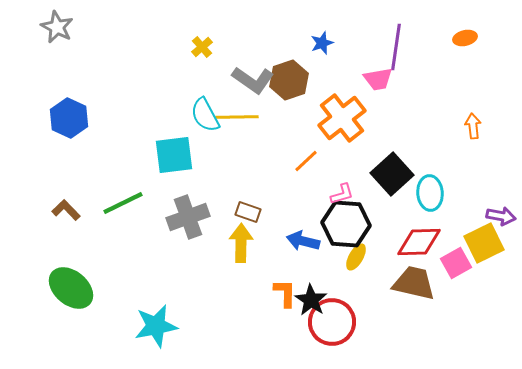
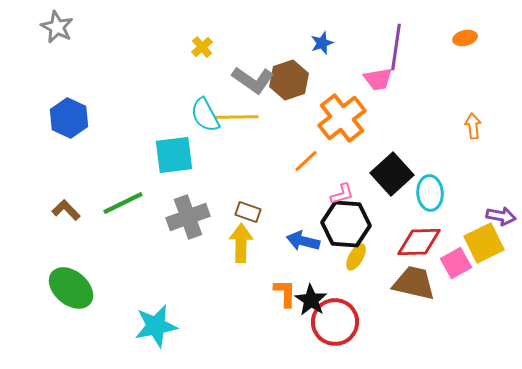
red circle: moved 3 px right
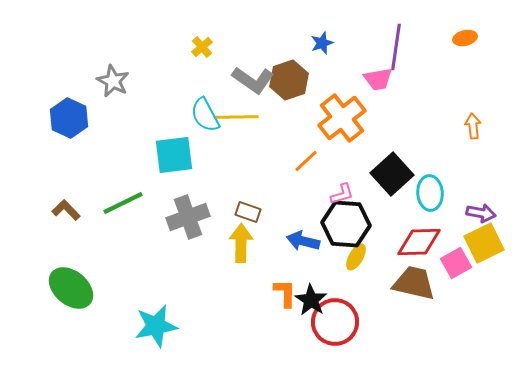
gray star: moved 56 px right, 54 px down
purple arrow: moved 20 px left, 3 px up
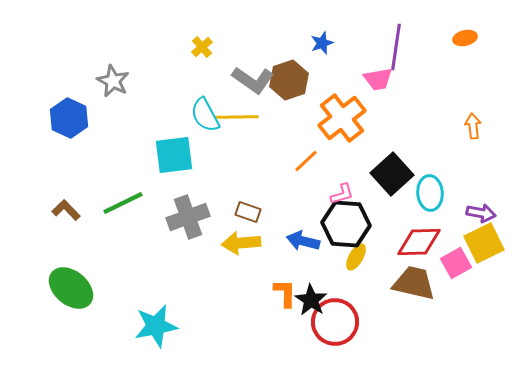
yellow arrow: rotated 96 degrees counterclockwise
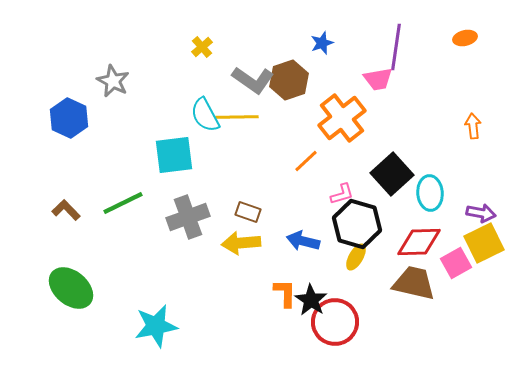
black hexagon: moved 11 px right; rotated 12 degrees clockwise
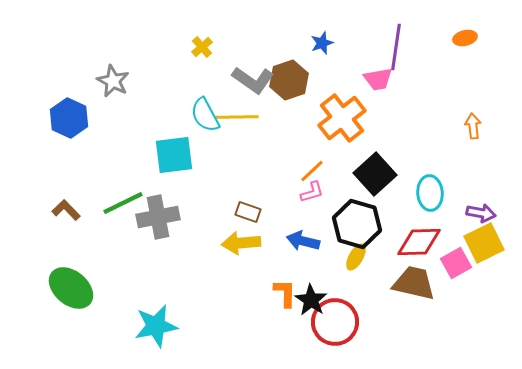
orange line: moved 6 px right, 10 px down
black square: moved 17 px left
pink L-shape: moved 30 px left, 2 px up
gray cross: moved 30 px left; rotated 9 degrees clockwise
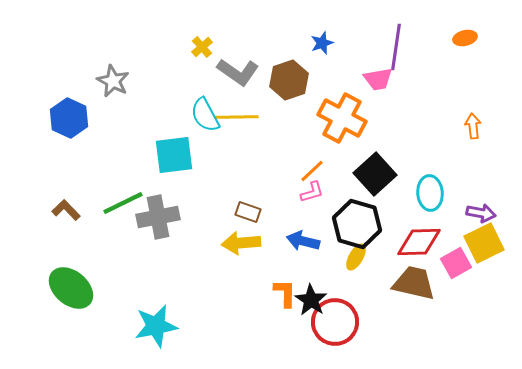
gray L-shape: moved 15 px left, 8 px up
orange cross: rotated 24 degrees counterclockwise
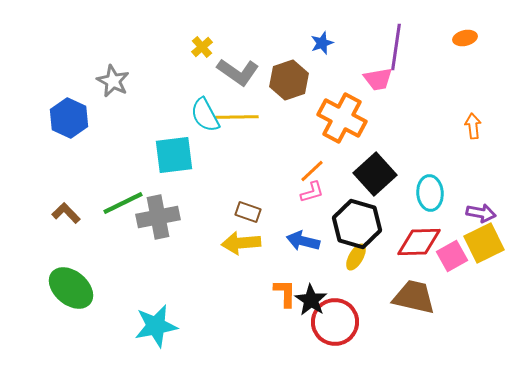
brown L-shape: moved 3 px down
pink square: moved 4 px left, 7 px up
brown trapezoid: moved 14 px down
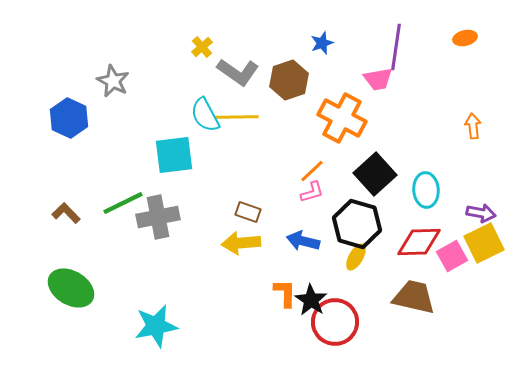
cyan ellipse: moved 4 px left, 3 px up
green ellipse: rotated 9 degrees counterclockwise
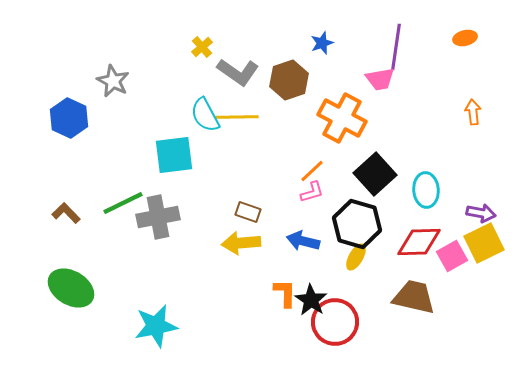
pink trapezoid: moved 2 px right
orange arrow: moved 14 px up
